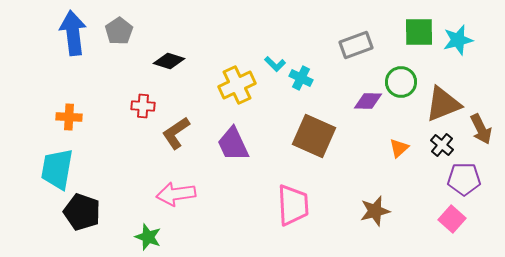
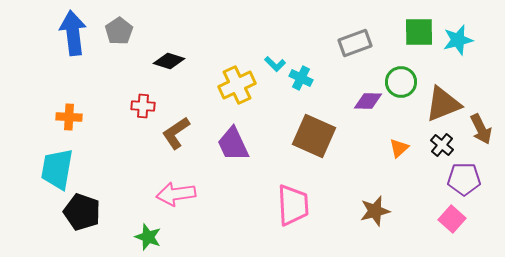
gray rectangle: moved 1 px left, 2 px up
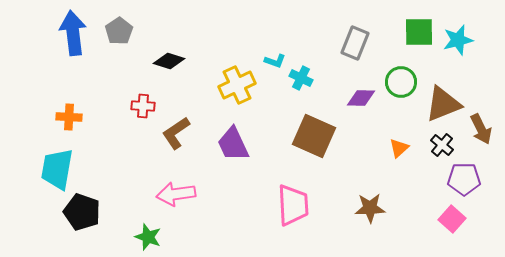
gray rectangle: rotated 48 degrees counterclockwise
cyan L-shape: moved 3 px up; rotated 25 degrees counterclockwise
purple diamond: moved 7 px left, 3 px up
brown star: moved 5 px left, 3 px up; rotated 12 degrees clockwise
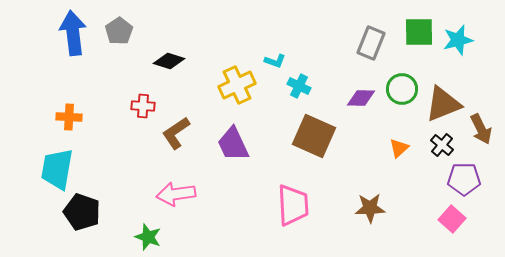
gray rectangle: moved 16 px right
cyan cross: moved 2 px left, 8 px down
green circle: moved 1 px right, 7 px down
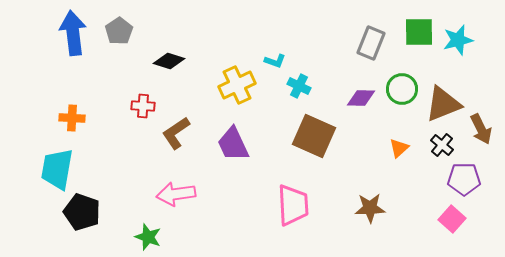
orange cross: moved 3 px right, 1 px down
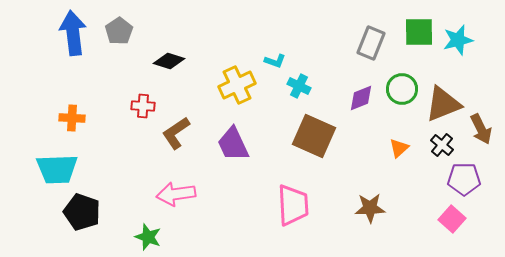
purple diamond: rotated 24 degrees counterclockwise
cyan trapezoid: rotated 102 degrees counterclockwise
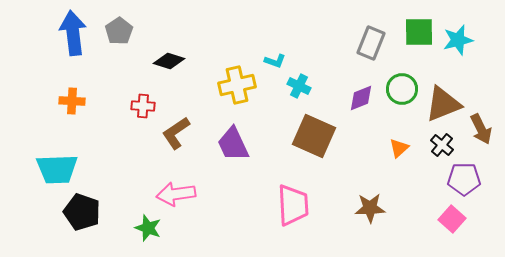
yellow cross: rotated 12 degrees clockwise
orange cross: moved 17 px up
green star: moved 9 px up
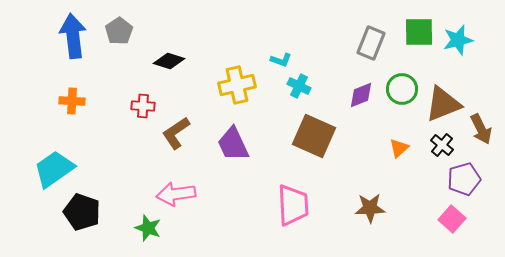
blue arrow: moved 3 px down
cyan L-shape: moved 6 px right, 1 px up
purple diamond: moved 3 px up
cyan trapezoid: moved 3 px left; rotated 147 degrees clockwise
purple pentagon: rotated 16 degrees counterclockwise
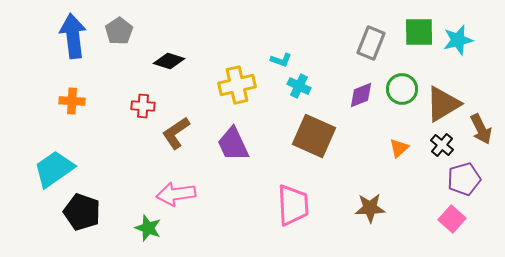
brown triangle: rotated 9 degrees counterclockwise
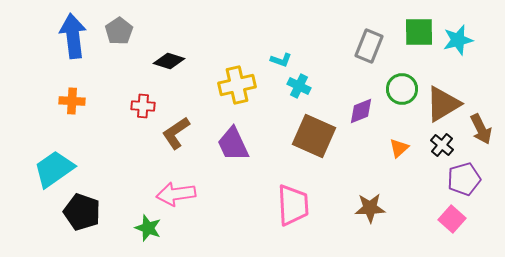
gray rectangle: moved 2 px left, 3 px down
purple diamond: moved 16 px down
